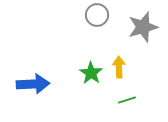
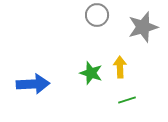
yellow arrow: moved 1 px right
green star: rotated 15 degrees counterclockwise
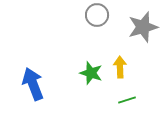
blue arrow: rotated 108 degrees counterclockwise
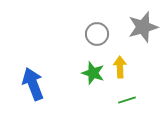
gray circle: moved 19 px down
green star: moved 2 px right
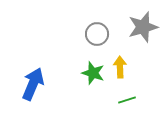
blue arrow: rotated 44 degrees clockwise
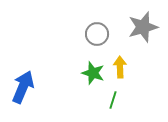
blue arrow: moved 10 px left, 3 px down
green line: moved 14 px left; rotated 54 degrees counterclockwise
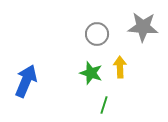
gray star: rotated 20 degrees clockwise
green star: moved 2 px left
blue arrow: moved 3 px right, 6 px up
green line: moved 9 px left, 5 px down
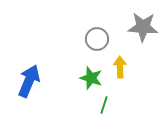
gray circle: moved 5 px down
green star: moved 5 px down
blue arrow: moved 3 px right
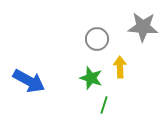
blue arrow: rotated 96 degrees clockwise
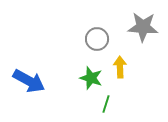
green line: moved 2 px right, 1 px up
